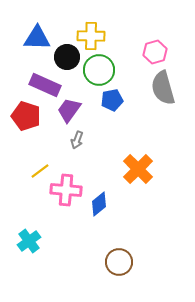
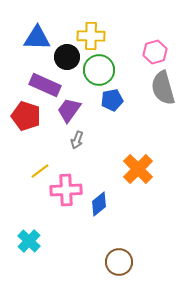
pink cross: rotated 8 degrees counterclockwise
cyan cross: rotated 10 degrees counterclockwise
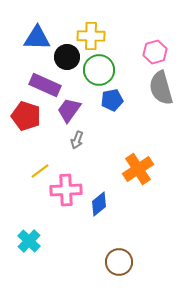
gray semicircle: moved 2 px left
orange cross: rotated 12 degrees clockwise
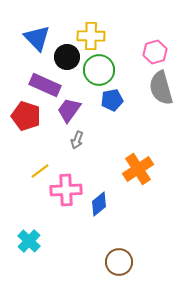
blue triangle: rotated 44 degrees clockwise
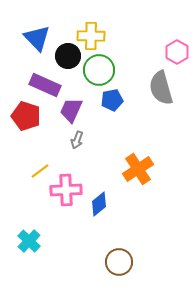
pink hexagon: moved 22 px right; rotated 15 degrees counterclockwise
black circle: moved 1 px right, 1 px up
purple trapezoid: moved 2 px right; rotated 12 degrees counterclockwise
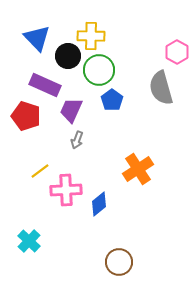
blue pentagon: rotated 25 degrees counterclockwise
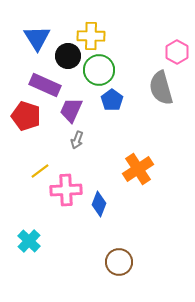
blue triangle: rotated 12 degrees clockwise
blue diamond: rotated 30 degrees counterclockwise
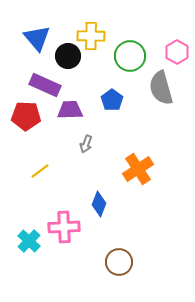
blue triangle: rotated 8 degrees counterclockwise
green circle: moved 31 px right, 14 px up
purple trapezoid: moved 1 px left; rotated 64 degrees clockwise
red pentagon: rotated 16 degrees counterclockwise
gray arrow: moved 9 px right, 4 px down
pink cross: moved 2 px left, 37 px down
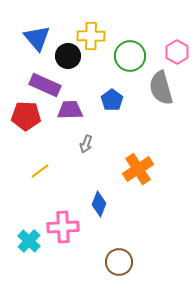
pink cross: moved 1 px left
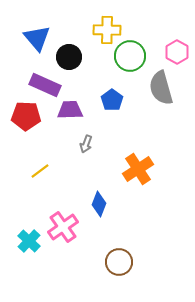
yellow cross: moved 16 px right, 6 px up
black circle: moved 1 px right, 1 px down
pink cross: rotated 32 degrees counterclockwise
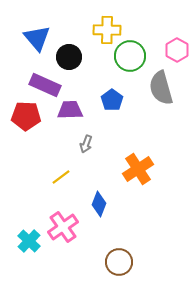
pink hexagon: moved 2 px up
yellow line: moved 21 px right, 6 px down
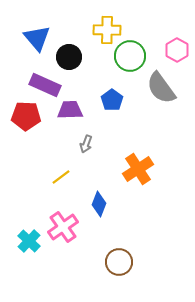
gray semicircle: rotated 20 degrees counterclockwise
